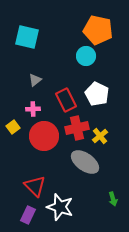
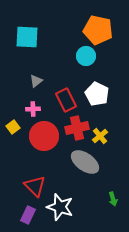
cyan square: rotated 10 degrees counterclockwise
gray triangle: moved 1 px right, 1 px down
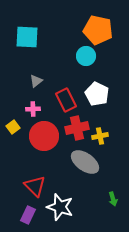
yellow cross: rotated 28 degrees clockwise
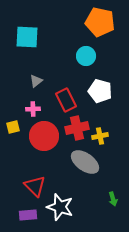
orange pentagon: moved 2 px right, 8 px up
white pentagon: moved 3 px right, 3 px up; rotated 10 degrees counterclockwise
yellow square: rotated 24 degrees clockwise
purple rectangle: rotated 60 degrees clockwise
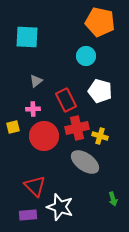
yellow cross: rotated 28 degrees clockwise
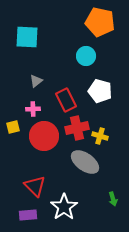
white star: moved 4 px right; rotated 20 degrees clockwise
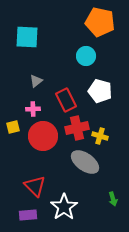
red circle: moved 1 px left
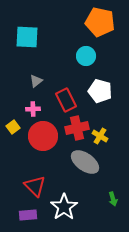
yellow square: rotated 24 degrees counterclockwise
yellow cross: rotated 14 degrees clockwise
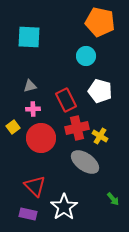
cyan square: moved 2 px right
gray triangle: moved 6 px left, 5 px down; rotated 24 degrees clockwise
red circle: moved 2 px left, 2 px down
green arrow: rotated 24 degrees counterclockwise
purple rectangle: moved 1 px up; rotated 18 degrees clockwise
